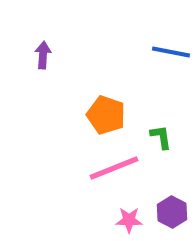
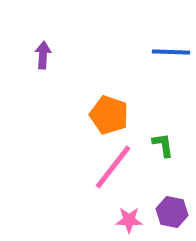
blue line: rotated 9 degrees counterclockwise
orange pentagon: moved 3 px right
green L-shape: moved 2 px right, 8 px down
pink line: moved 1 px left, 1 px up; rotated 30 degrees counterclockwise
purple hexagon: rotated 16 degrees counterclockwise
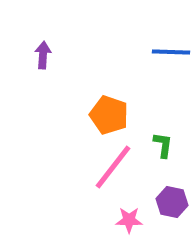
green L-shape: rotated 16 degrees clockwise
purple hexagon: moved 10 px up
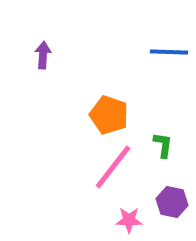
blue line: moved 2 px left
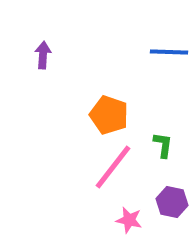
pink star: rotated 12 degrees clockwise
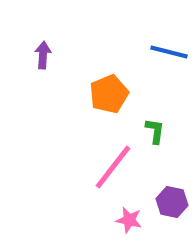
blue line: rotated 12 degrees clockwise
orange pentagon: moved 21 px up; rotated 30 degrees clockwise
green L-shape: moved 8 px left, 14 px up
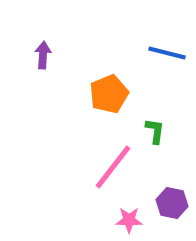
blue line: moved 2 px left, 1 px down
purple hexagon: moved 1 px down
pink star: rotated 12 degrees counterclockwise
